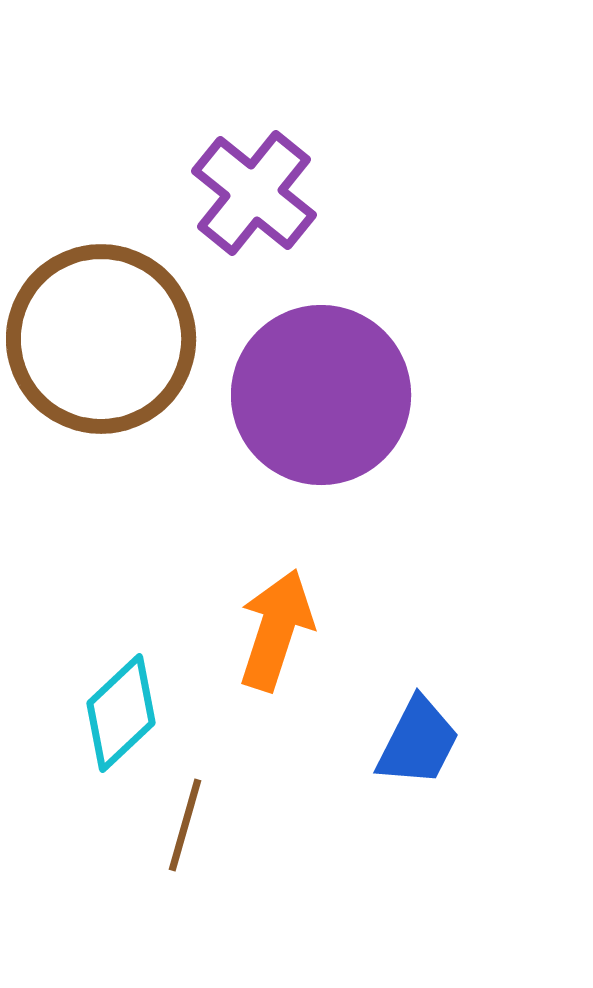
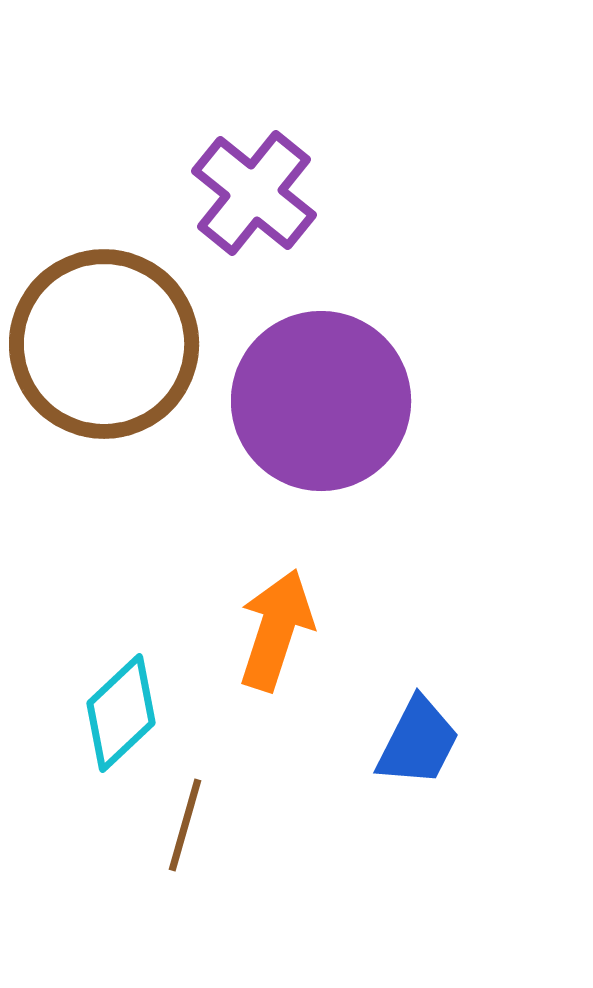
brown circle: moved 3 px right, 5 px down
purple circle: moved 6 px down
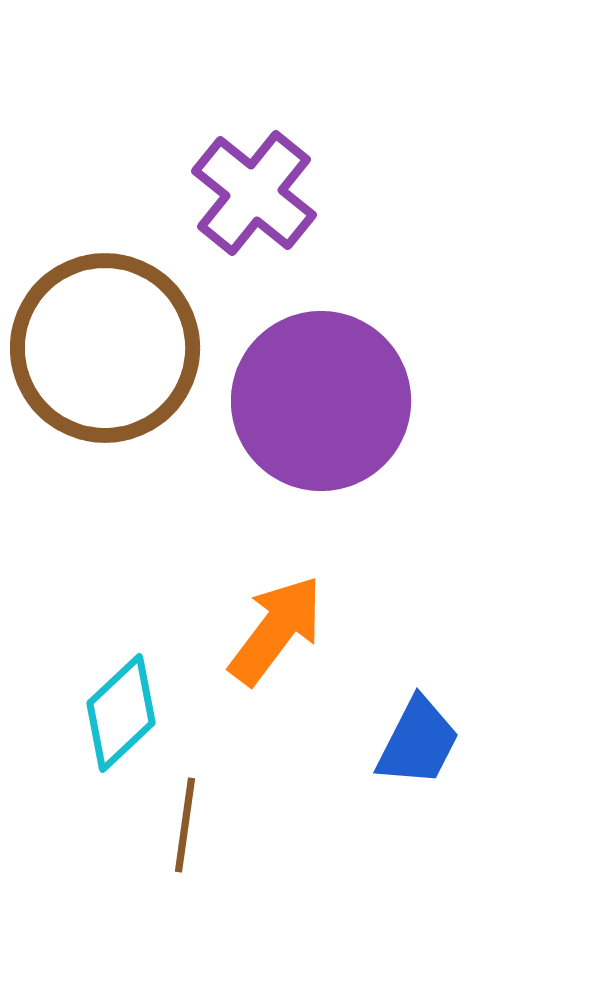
brown circle: moved 1 px right, 4 px down
orange arrow: rotated 19 degrees clockwise
brown line: rotated 8 degrees counterclockwise
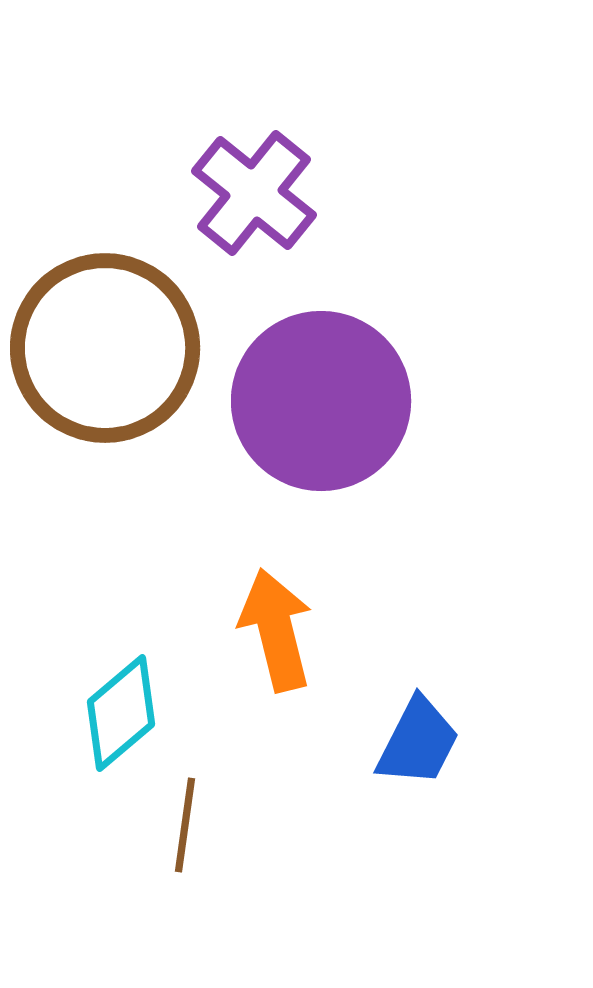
orange arrow: rotated 51 degrees counterclockwise
cyan diamond: rotated 3 degrees clockwise
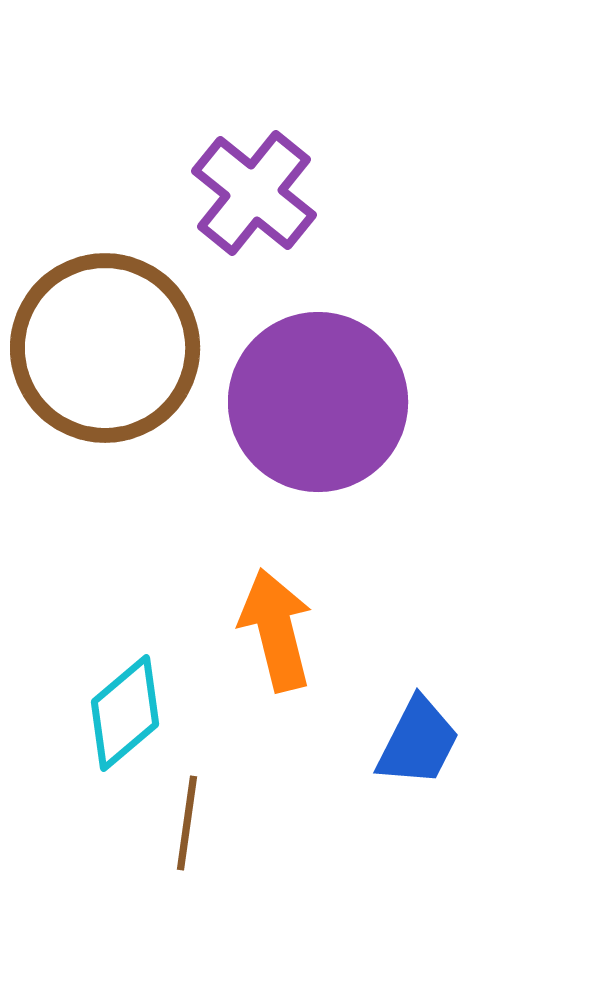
purple circle: moved 3 px left, 1 px down
cyan diamond: moved 4 px right
brown line: moved 2 px right, 2 px up
